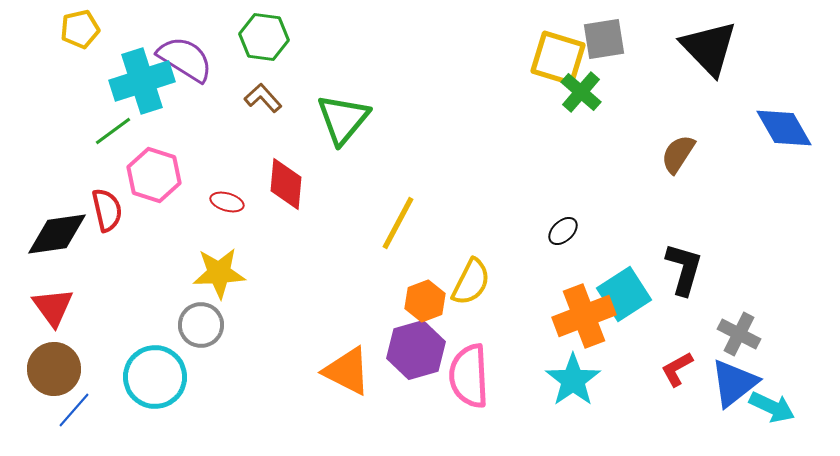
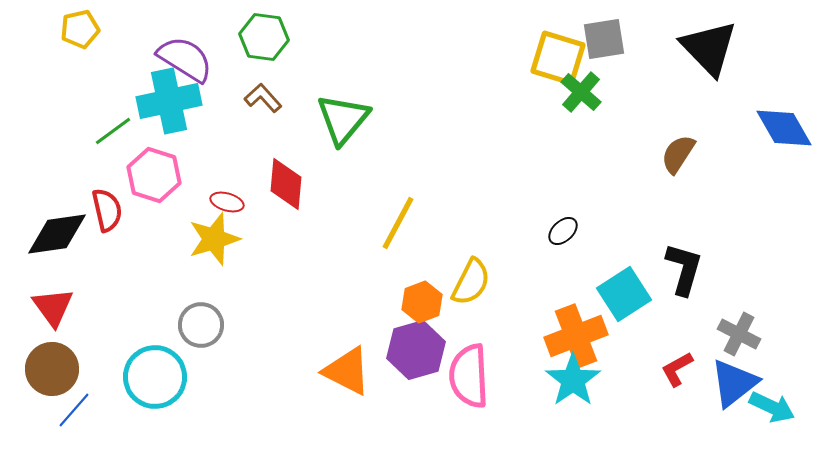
cyan cross: moved 27 px right, 20 px down; rotated 6 degrees clockwise
yellow star: moved 5 px left, 34 px up; rotated 14 degrees counterclockwise
orange hexagon: moved 3 px left, 1 px down
orange cross: moved 8 px left, 20 px down
brown circle: moved 2 px left
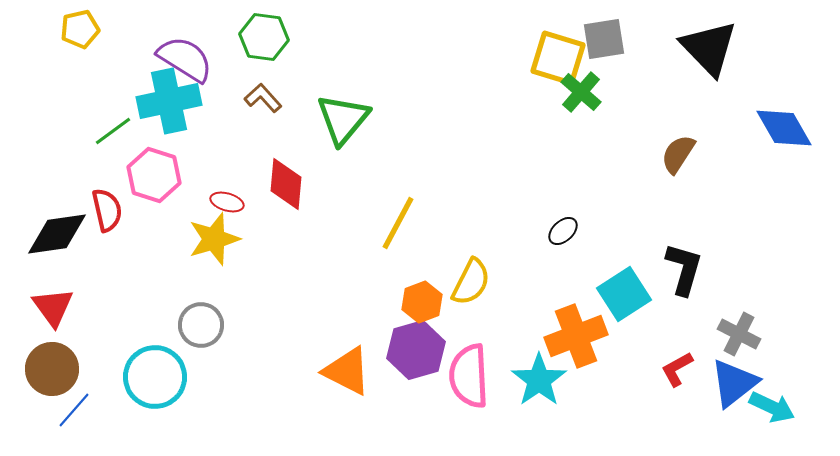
cyan star: moved 34 px left
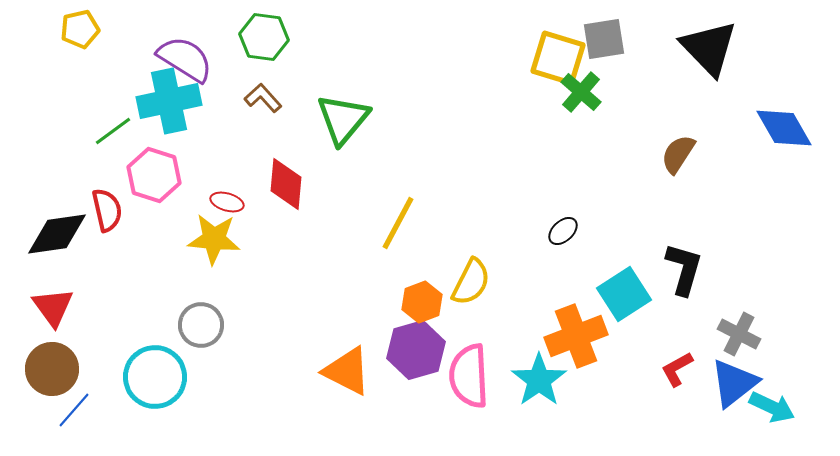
yellow star: rotated 22 degrees clockwise
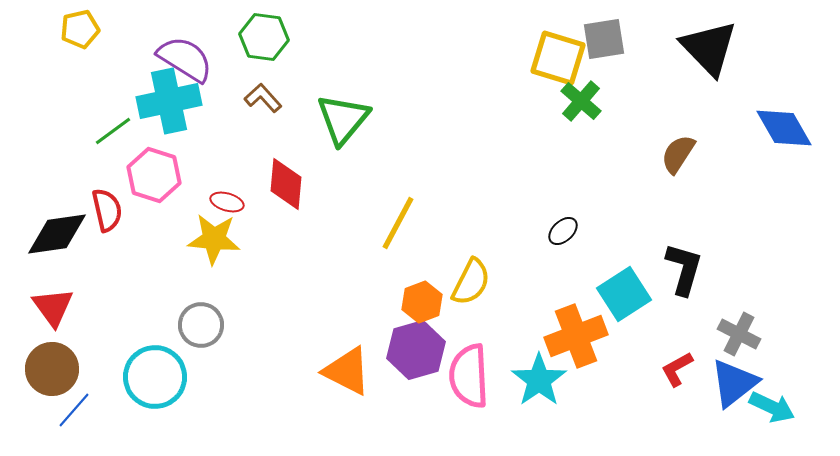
green cross: moved 9 px down
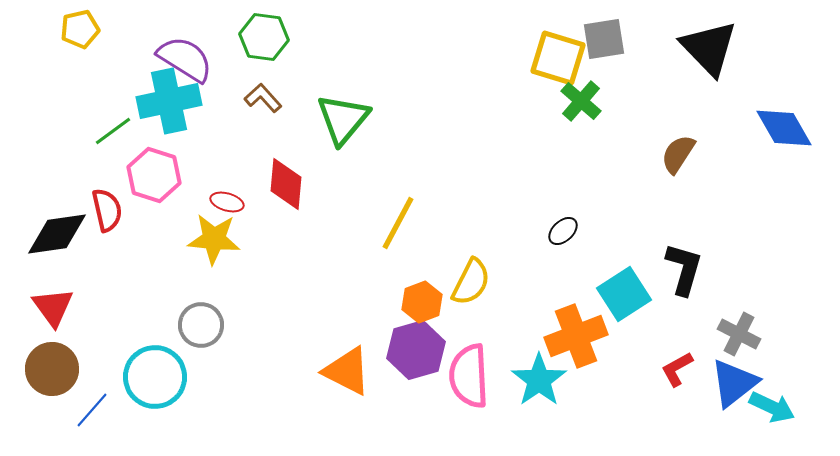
blue line: moved 18 px right
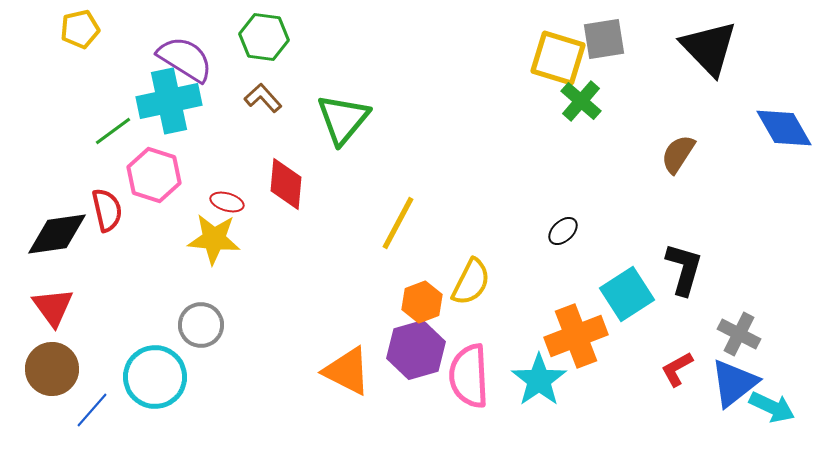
cyan square: moved 3 px right
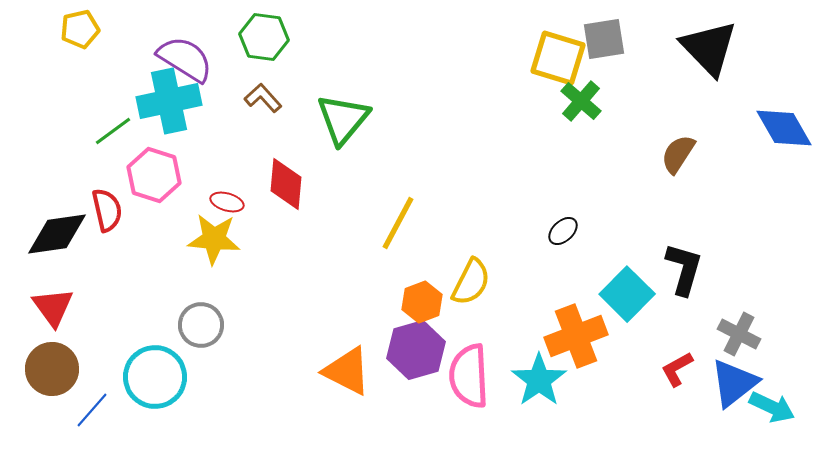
cyan square: rotated 12 degrees counterclockwise
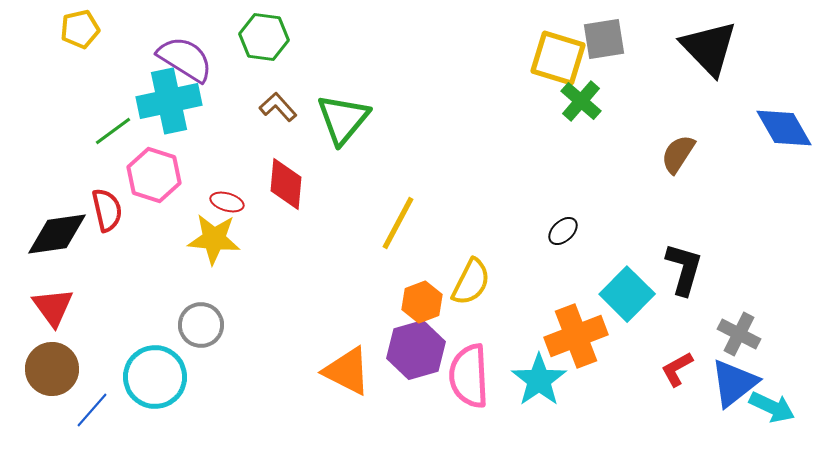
brown L-shape: moved 15 px right, 9 px down
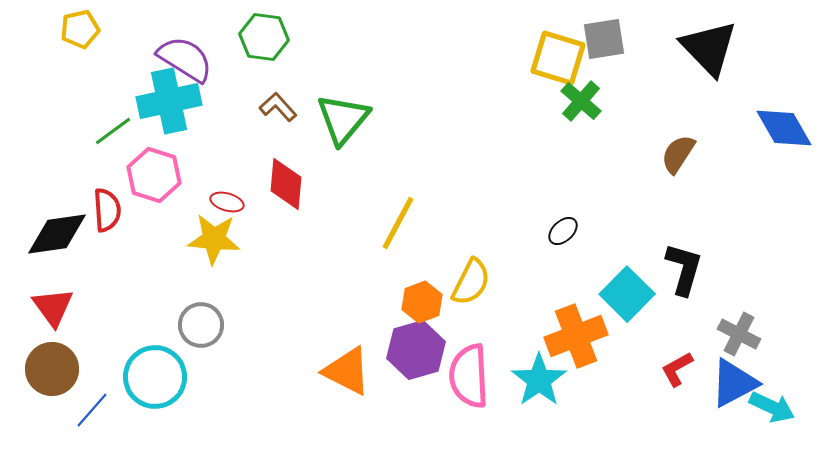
red semicircle: rotated 9 degrees clockwise
blue triangle: rotated 10 degrees clockwise
